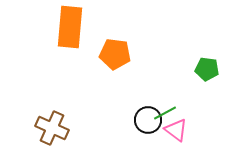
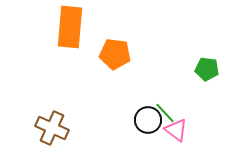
green line: rotated 75 degrees clockwise
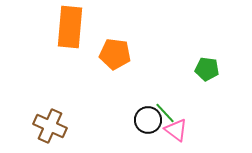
brown cross: moved 2 px left, 2 px up
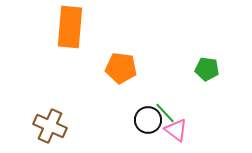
orange pentagon: moved 6 px right, 14 px down
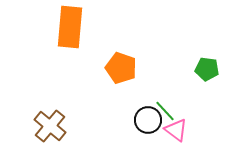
orange pentagon: rotated 12 degrees clockwise
green line: moved 2 px up
brown cross: rotated 16 degrees clockwise
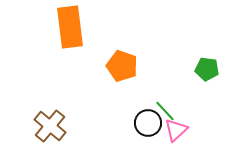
orange rectangle: rotated 12 degrees counterclockwise
orange pentagon: moved 1 px right, 2 px up
black circle: moved 3 px down
pink triangle: rotated 40 degrees clockwise
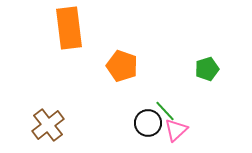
orange rectangle: moved 1 px left, 1 px down
green pentagon: rotated 25 degrees counterclockwise
brown cross: moved 2 px left, 1 px up; rotated 12 degrees clockwise
